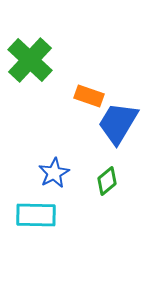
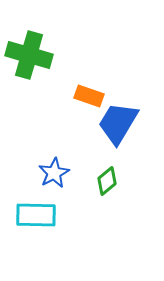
green cross: moved 1 px left, 5 px up; rotated 27 degrees counterclockwise
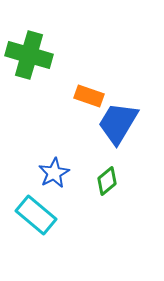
cyan rectangle: rotated 39 degrees clockwise
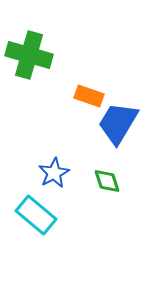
green diamond: rotated 68 degrees counterclockwise
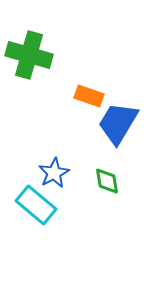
green diamond: rotated 8 degrees clockwise
cyan rectangle: moved 10 px up
